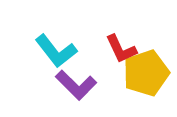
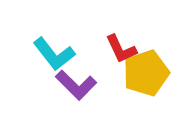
cyan L-shape: moved 2 px left, 3 px down
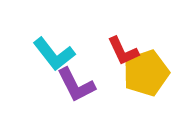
red L-shape: moved 2 px right, 2 px down
purple L-shape: rotated 18 degrees clockwise
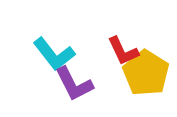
yellow pentagon: rotated 21 degrees counterclockwise
purple L-shape: moved 2 px left, 1 px up
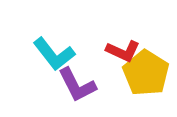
red L-shape: rotated 40 degrees counterclockwise
purple L-shape: moved 3 px right, 1 px down
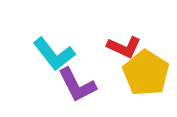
red L-shape: moved 1 px right, 4 px up
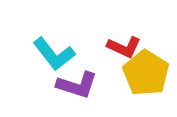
purple L-shape: rotated 45 degrees counterclockwise
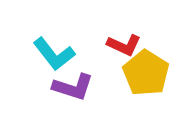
red L-shape: moved 2 px up
purple L-shape: moved 4 px left, 2 px down
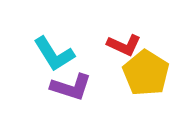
cyan L-shape: rotated 6 degrees clockwise
purple L-shape: moved 2 px left
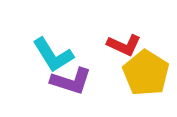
cyan L-shape: moved 1 px left, 1 px down
purple L-shape: moved 6 px up
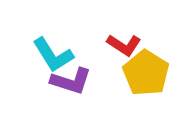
red L-shape: rotated 8 degrees clockwise
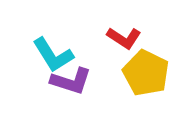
red L-shape: moved 7 px up
yellow pentagon: rotated 6 degrees counterclockwise
